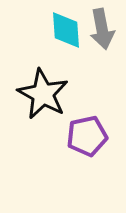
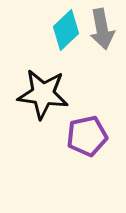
cyan diamond: rotated 51 degrees clockwise
black star: rotated 21 degrees counterclockwise
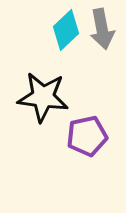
black star: moved 3 px down
